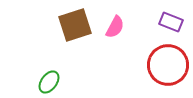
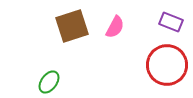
brown square: moved 3 px left, 1 px down
red circle: moved 1 px left
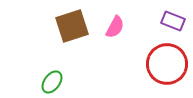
purple rectangle: moved 2 px right, 1 px up
red circle: moved 1 px up
green ellipse: moved 3 px right
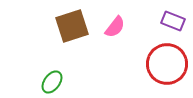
pink semicircle: rotated 10 degrees clockwise
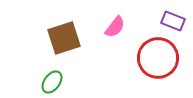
brown square: moved 8 px left, 12 px down
red circle: moved 9 px left, 6 px up
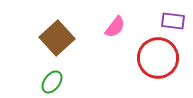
purple rectangle: rotated 15 degrees counterclockwise
brown square: moved 7 px left; rotated 24 degrees counterclockwise
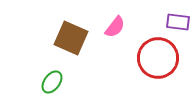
purple rectangle: moved 5 px right, 1 px down
brown square: moved 14 px right; rotated 24 degrees counterclockwise
